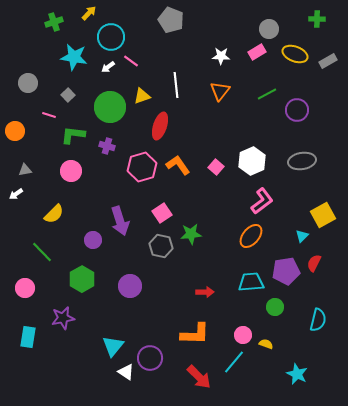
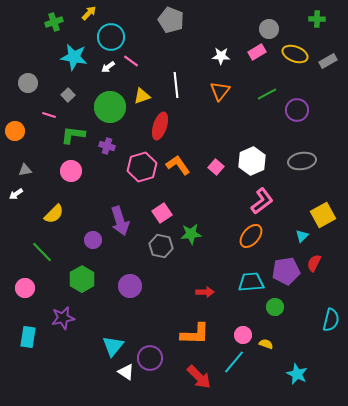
cyan semicircle at (318, 320): moved 13 px right
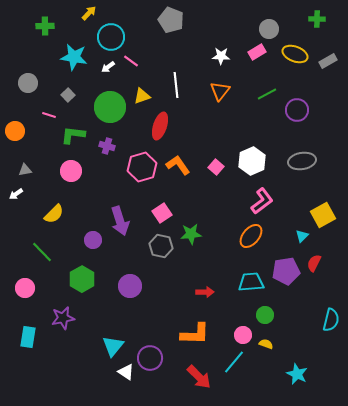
green cross at (54, 22): moved 9 px left, 4 px down; rotated 18 degrees clockwise
green circle at (275, 307): moved 10 px left, 8 px down
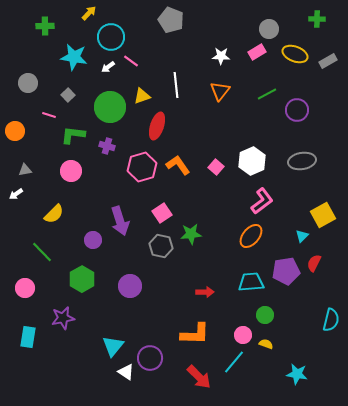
red ellipse at (160, 126): moved 3 px left
cyan star at (297, 374): rotated 15 degrees counterclockwise
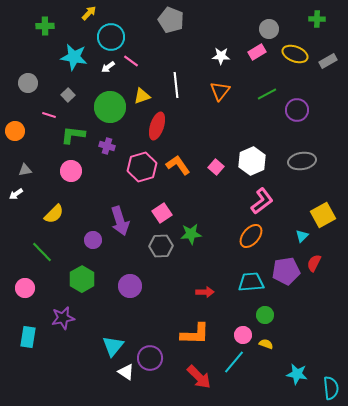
gray hexagon at (161, 246): rotated 15 degrees counterclockwise
cyan semicircle at (331, 320): moved 68 px down; rotated 20 degrees counterclockwise
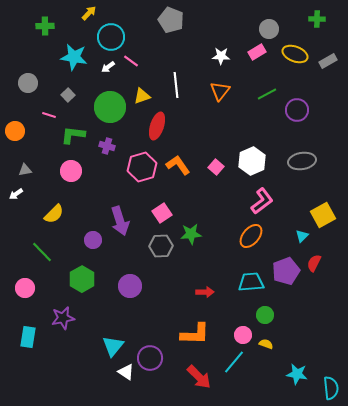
purple pentagon at (286, 271): rotated 12 degrees counterclockwise
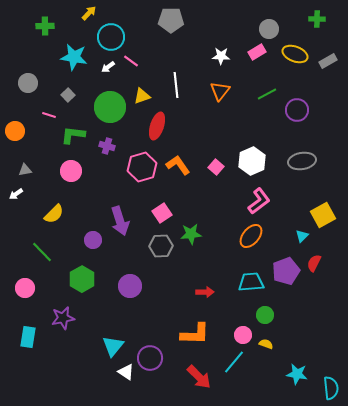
gray pentagon at (171, 20): rotated 20 degrees counterclockwise
pink L-shape at (262, 201): moved 3 px left
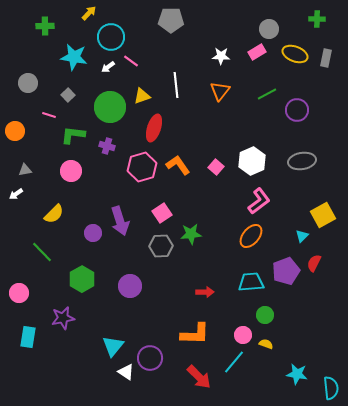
gray rectangle at (328, 61): moved 2 px left, 3 px up; rotated 48 degrees counterclockwise
red ellipse at (157, 126): moved 3 px left, 2 px down
purple circle at (93, 240): moved 7 px up
pink circle at (25, 288): moved 6 px left, 5 px down
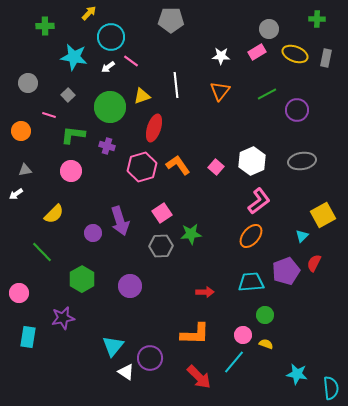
orange circle at (15, 131): moved 6 px right
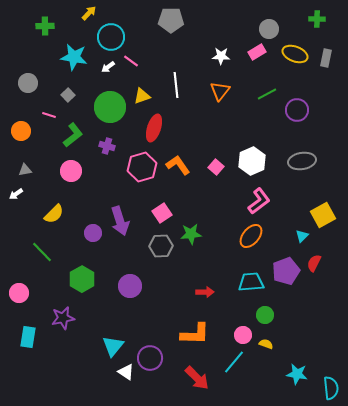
green L-shape at (73, 135): rotated 135 degrees clockwise
red arrow at (199, 377): moved 2 px left, 1 px down
